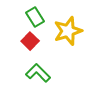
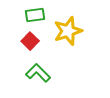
green rectangle: moved 2 px up; rotated 66 degrees counterclockwise
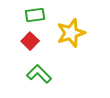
yellow star: moved 3 px right, 2 px down
green L-shape: moved 1 px right, 1 px down
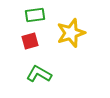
red square: rotated 30 degrees clockwise
green L-shape: rotated 15 degrees counterclockwise
